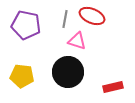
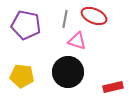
red ellipse: moved 2 px right
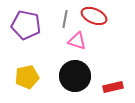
black circle: moved 7 px right, 4 px down
yellow pentagon: moved 5 px right, 1 px down; rotated 20 degrees counterclockwise
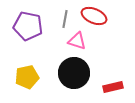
purple pentagon: moved 2 px right, 1 px down
black circle: moved 1 px left, 3 px up
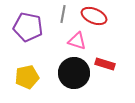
gray line: moved 2 px left, 5 px up
purple pentagon: moved 1 px down
red rectangle: moved 8 px left, 23 px up; rotated 30 degrees clockwise
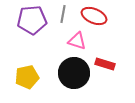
purple pentagon: moved 4 px right, 7 px up; rotated 16 degrees counterclockwise
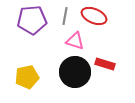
gray line: moved 2 px right, 2 px down
pink triangle: moved 2 px left
black circle: moved 1 px right, 1 px up
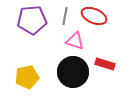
black circle: moved 2 px left
